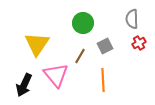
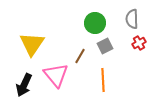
green circle: moved 12 px right
yellow triangle: moved 5 px left
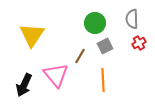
yellow triangle: moved 9 px up
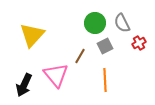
gray semicircle: moved 10 px left, 4 px down; rotated 24 degrees counterclockwise
yellow triangle: rotated 8 degrees clockwise
orange line: moved 2 px right
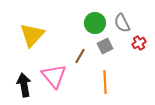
pink triangle: moved 2 px left, 1 px down
orange line: moved 2 px down
black arrow: rotated 145 degrees clockwise
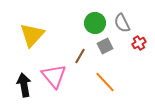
orange line: rotated 40 degrees counterclockwise
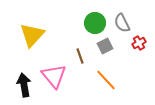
brown line: rotated 49 degrees counterclockwise
orange line: moved 1 px right, 2 px up
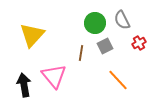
gray semicircle: moved 3 px up
brown line: moved 1 px right, 3 px up; rotated 28 degrees clockwise
orange line: moved 12 px right
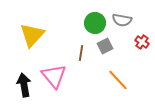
gray semicircle: rotated 54 degrees counterclockwise
red cross: moved 3 px right, 1 px up; rotated 24 degrees counterclockwise
